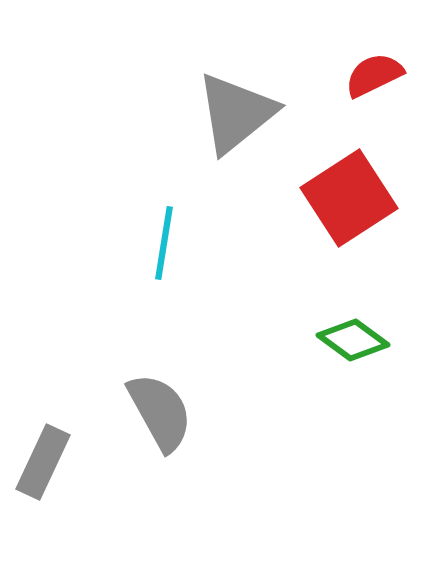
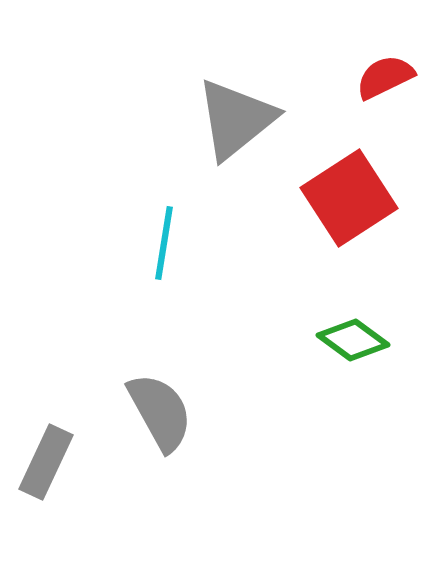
red semicircle: moved 11 px right, 2 px down
gray triangle: moved 6 px down
gray rectangle: moved 3 px right
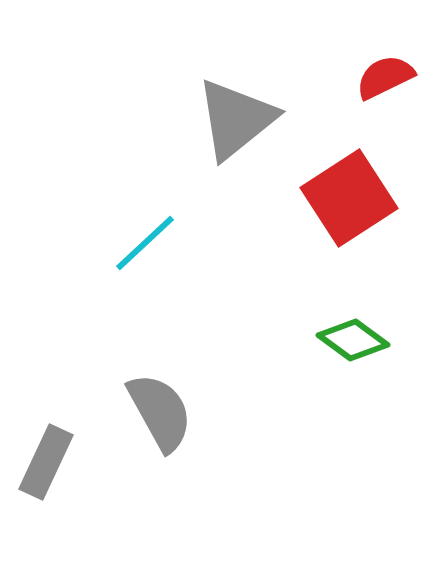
cyan line: moved 19 px left; rotated 38 degrees clockwise
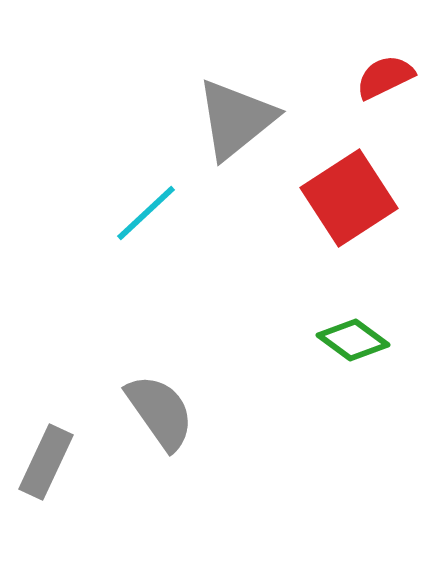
cyan line: moved 1 px right, 30 px up
gray semicircle: rotated 6 degrees counterclockwise
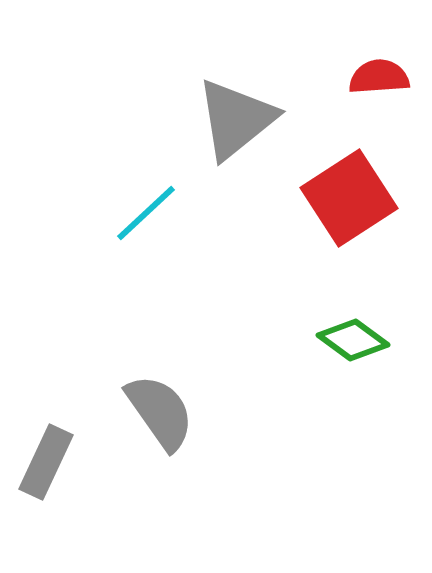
red semicircle: moved 6 px left; rotated 22 degrees clockwise
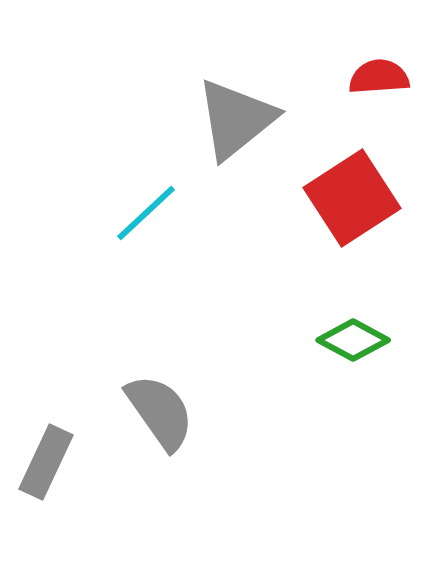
red square: moved 3 px right
green diamond: rotated 8 degrees counterclockwise
